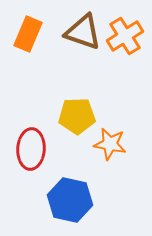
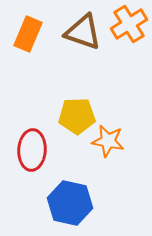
orange cross: moved 4 px right, 12 px up
orange star: moved 2 px left, 3 px up
red ellipse: moved 1 px right, 1 px down
blue hexagon: moved 3 px down
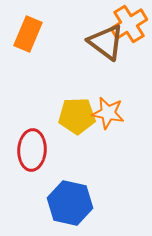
brown triangle: moved 23 px right, 10 px down; rotated 18 degrees clockwise
orange star: moved 28 px up
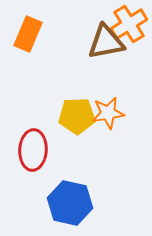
brown triangle: rotated 48 degrees counterclockwise
orange star: rotated 20 degrees counterclockwise
red ellipse: moved 1 px right
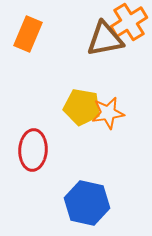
orange cross: moved 2 px up
brown triangle: moved 1 px left, 3 px up
yellow pentagon: moved 5 px right, 9 px up; rotated 12 degrees clockwise
blue hexagon: moved 17 px right
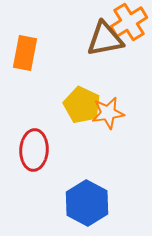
orange rectangle: moved 3 px left, 19 px down; rotated 12 degrees counterclockwise
yellow pentagon: moved 2 px up; rotated 15 degrees clockwise
red ellipse: moved 1 px right
blue hexagon: rotated 15 degrees clockwise
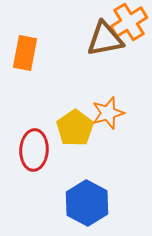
yellow pentagon: moved 7 px left, 23 px down; rotated 12 degrees clockwise
orange star: rotated 8 degrees counterclockwise
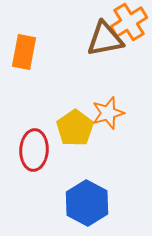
orange rectangle: moved 1 px left, 1 px up
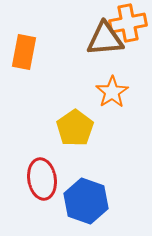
orange cross: moved 1 px left, 1 px down; rotated 21 degrees clockwise
brown triangle: rotated 6 degrees clockwise
orange star: moved 4 px right, 21 px up; rotated 16 degrees counterclockwise
red ellipse: moved 8 px right, 29 px down; rotated 12 degrees counterclockwise
blue hexagon: moved 1 px left, 2 px up; rotated 9 degrees counterclockwise
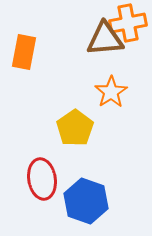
orange star: moved 1 px left
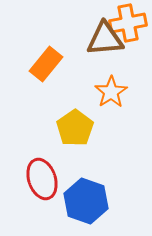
orange rectangle: moved 22 px right, 12 px down; rotated 28 degrees clockwise
red ellipse: rotated 9 degrees counterclockwise
